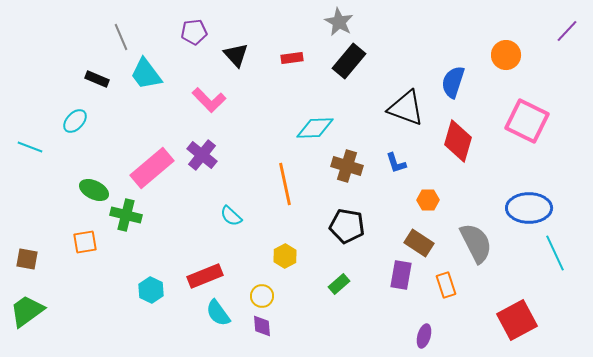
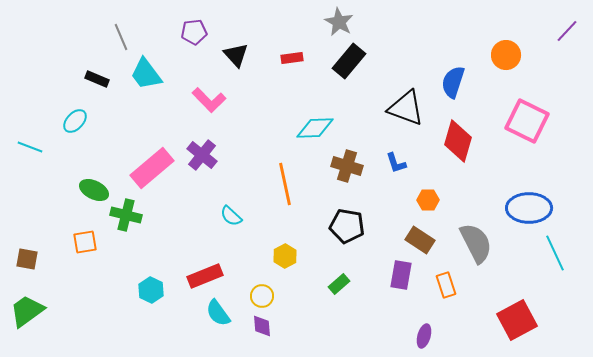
brown rectangle at (419, 243): moved 1 px right, 3 px up
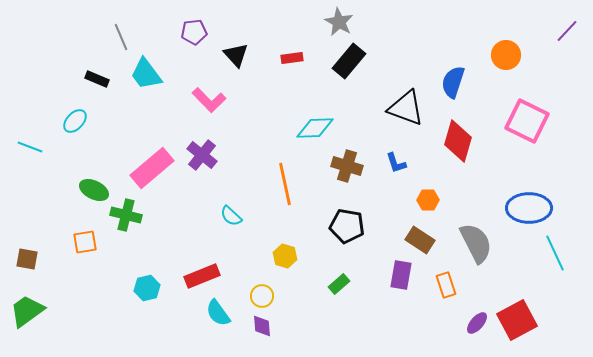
yellow hexagon at (285, 256): rotated 15 degrees counterclockwise
red rectangle at (205, 276): moved 3 px left
cyan hexagon at (151, 290): moved 4 px left, 2 px up; rotated 20 degrees clockwise
purple ellipse at (424, 336): moved 53 px right, 13 px up; rotated 25 degrees clockwise
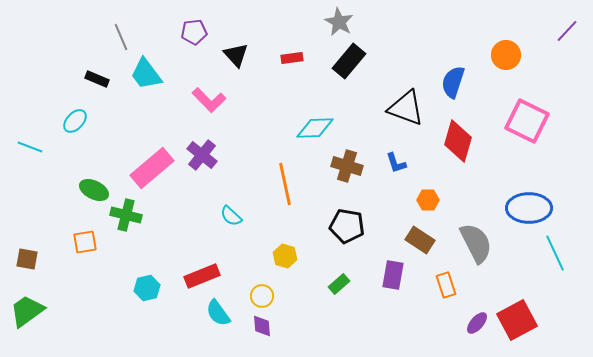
purple rectangle at (401, 275): moved 8 px left
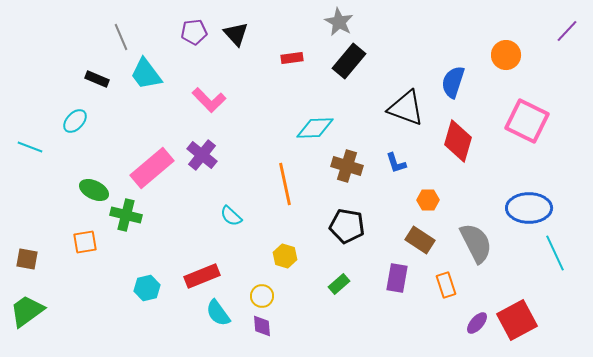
black triangle at (236, 55): moved 21 px up
purple rectangle at (393, 275): moved 4 px right, 3 px down
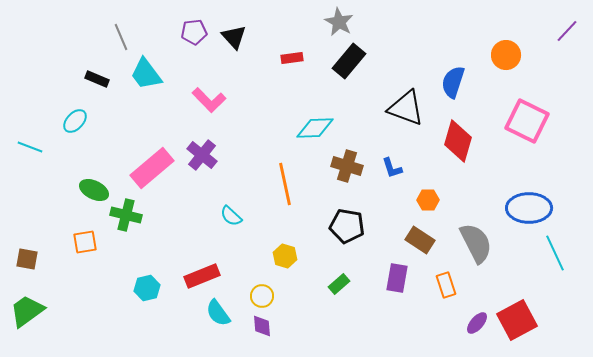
black triangle at (236, 34): moved 2 px left, 3 px down
blue L-shape at (396, 163): moved 4 px left, 5 px down
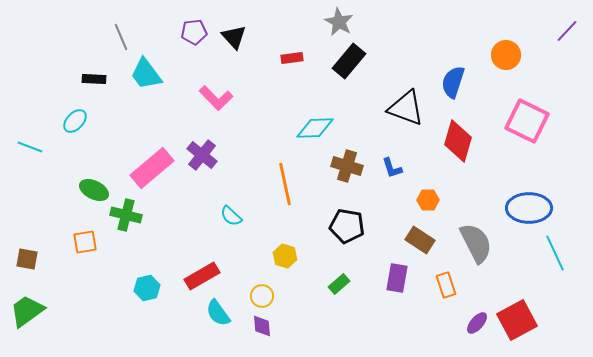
black rectangle at (97, 79): moved 3 px left; rotated 20 degrees counterclockwise
pink L-shape at (209, 100): moved 7 px right, 2 px up
red rectangle at (202, 276): rotated 8 degrees counterclockwise
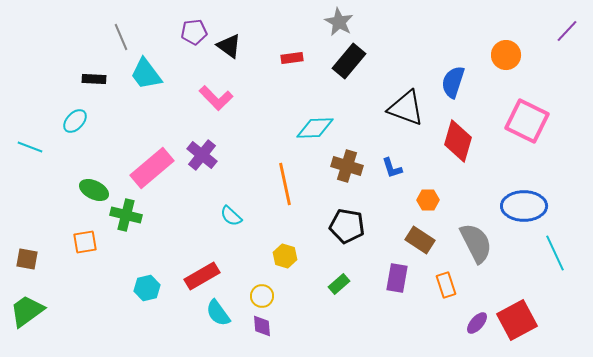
black triangle at (234, 37): moved 5 px left, 9 px down; rotated 12 degrees counterclockwise
blue ellipse at (529, 208): moved 5 px left, 2 px up
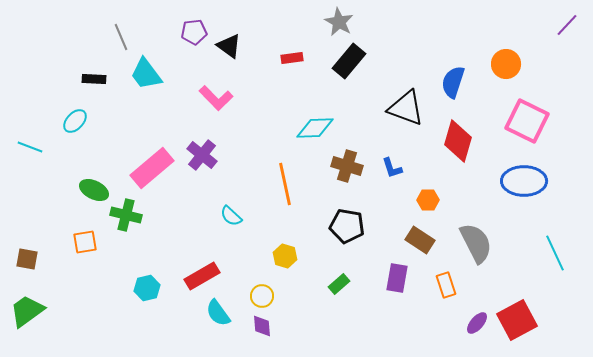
purple line at (567, 31): moved 6 px up
orange circle at (506, 55): moved 9 px down
blue ellipse at (524, 206): moved 25 px up
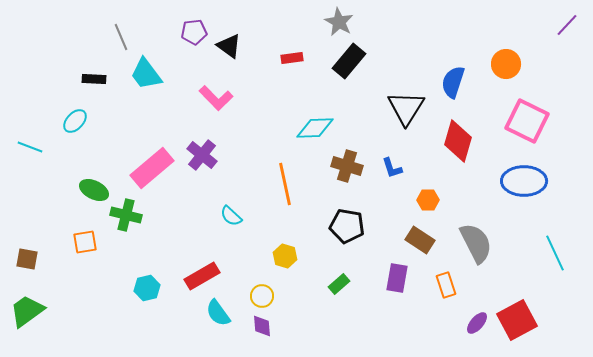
black triangle at (406, 108): rotated 42 degrees clockwise
